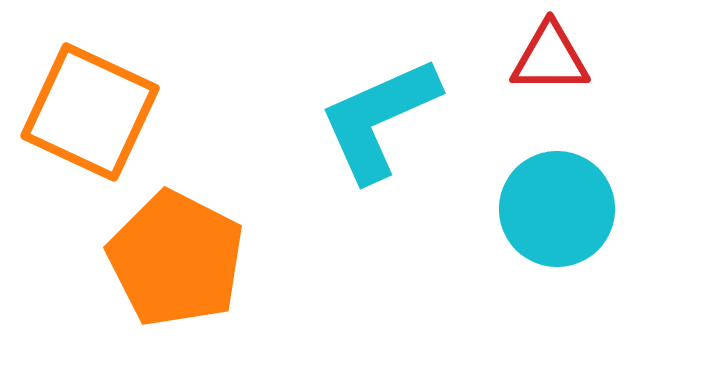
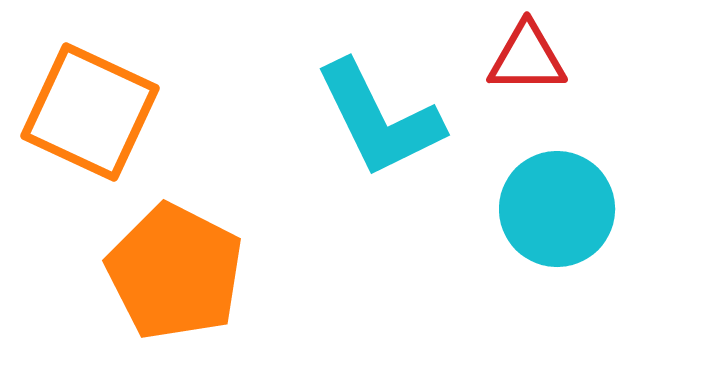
red triangle: moved 23 px left
cyan L-shape: rotated 92 degrees counterclockwise
orange pentagon: moved 1 px left, 13 px down
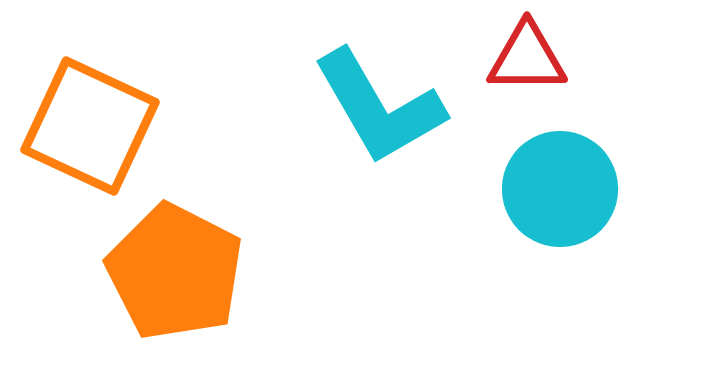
orange square: moved 14 px down
cyan L-shape: moved 12 px up; rotated 4 degrees counterclockwise
cyan circle: moved 3 px right, 20 px up
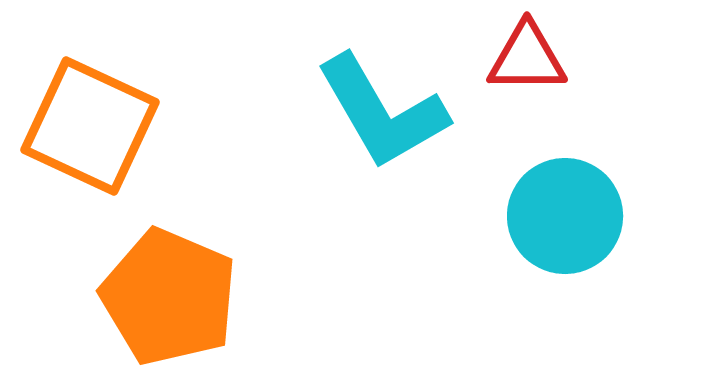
cyan L-shape: moved 3 px right, 5 px down
cyan circle: moved 5 px right, 27 px down
orange pentagon: moved 6 px left, 25 px down; rotated 4 degrees counterclockwise
